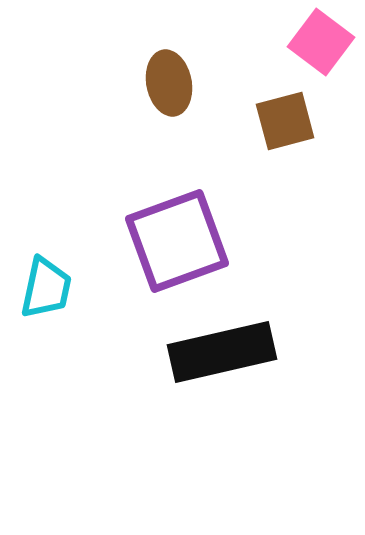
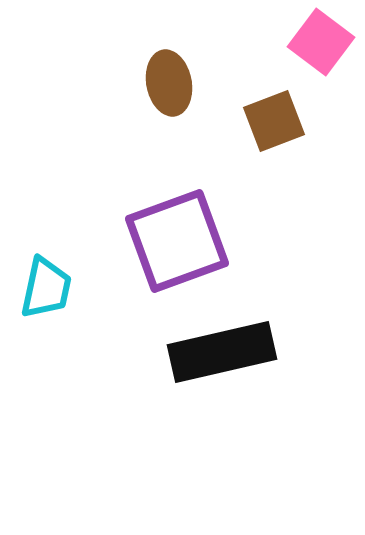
brown square: moved 11 px left; rotated 6 degrees counterclockwise
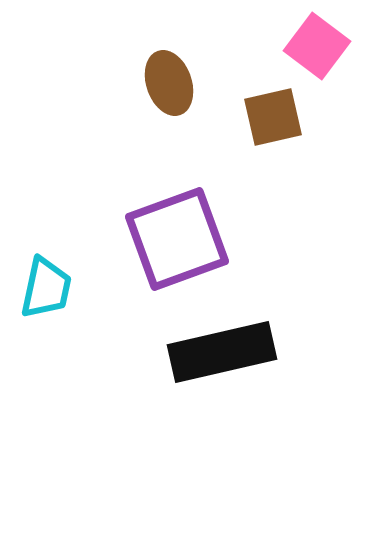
pink square: moved 4 px left, 4 px down
brown ellipse: rotated 8 degrees counterclockwise
brown square: moved 1 px left, 4 px up; rotated 8 degrees clockwise
purple square: moved 2 px up
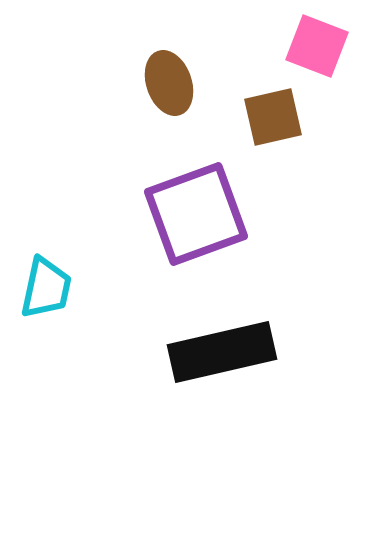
pink square: rotated 16 degrees counterclockwise
purple square: moved 19 px right, 25 px up
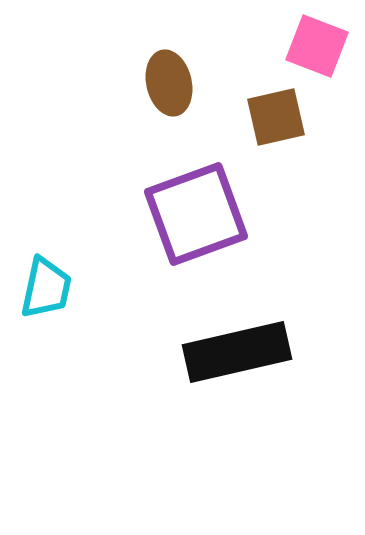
brown ellipse: rotated 6 degrees clockwise
brown square: moved 3 px right
black rectangle: moved 15 px right
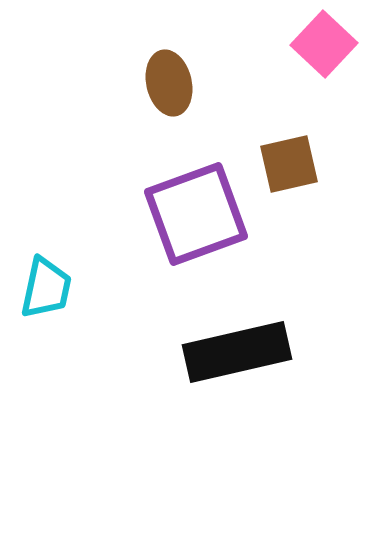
pink square: moved 7 px right, 2 px up; rotated 22 degrees clockwise
brown square: moved 13 px right, 47 px down
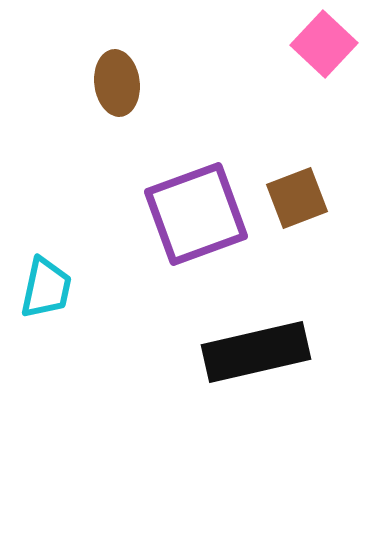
brown ellipse: moved 52 px left; rotated 6 degrees clockwise
brown square: moved 8 px right, 34 px down; rotated 8 degrees counterclockwise
black rectangle: moved 19 px right
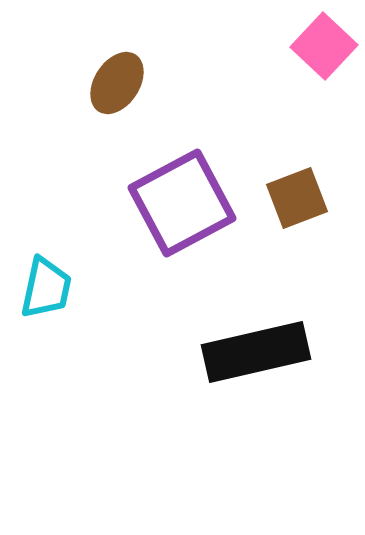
pink square: moved 2 px down
brown ellipse: rotated 40 degrees clockwise
purple square: moved 14 px left, 11 px up; rotated 8 degrees counterclockwise
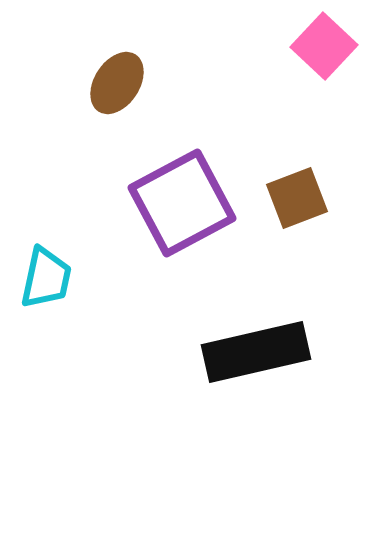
cyan trapezoid: moved 10 px up
